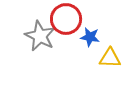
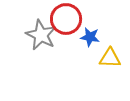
gray star: moved 1 px right, 1 px up
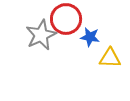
gray star: rotated 20 degrees clockwise
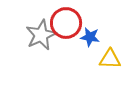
red circle: moved 4 px down
yellow triangle: moved 1 px down
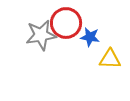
gray star: rotated 16 degrees clockwise
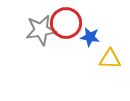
gray star: moved 5 px up
